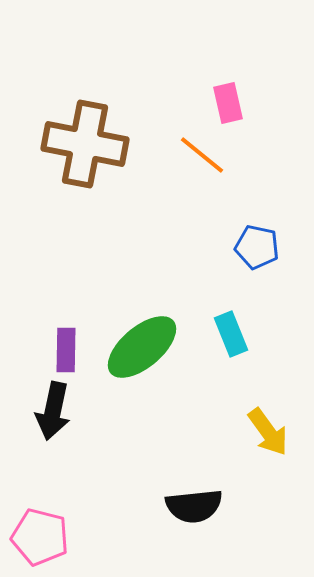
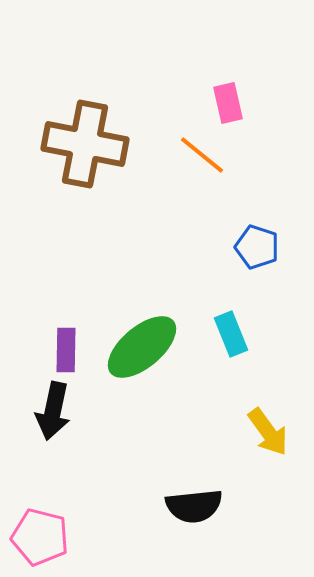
blue pentagon: rotated 6 degrees clockwise
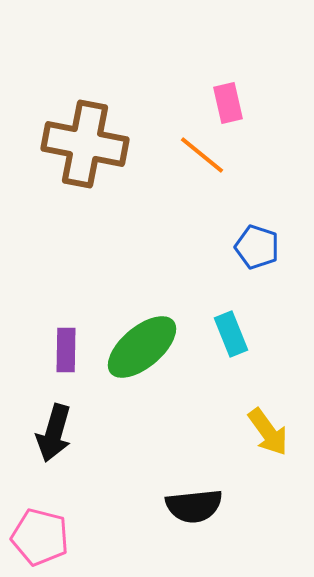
black arrow: moved 1 px right, 22 px down; rotated 4 degrees clockwise
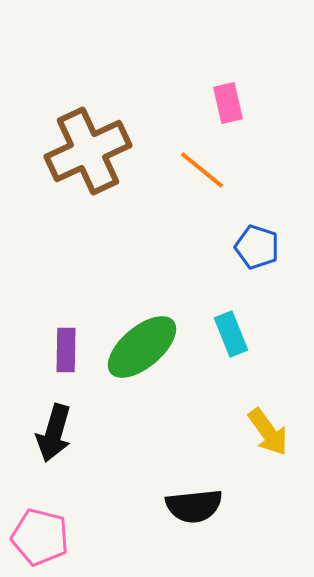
brown cross: moved 3 px right, 7 px down; rotated 36 degrees counterclockwise
orange line: moved 15 px down
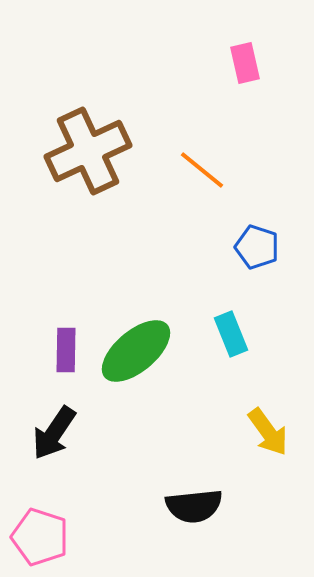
pink rectangle: moved 17 px right, 40 px up
green ellipse: moved 6 px left, 4 px down
black arrow: rotated 18 degrees clockwise
pink pentagon: rotated 4 degrees clockwise
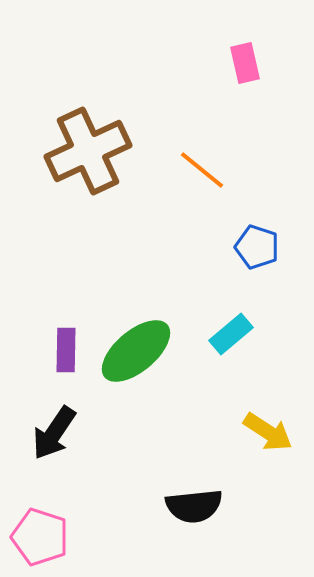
cyan rectangle: rotated 72 degrees clockwise
yellow arrow: rotated 21 degrees counterclockwise
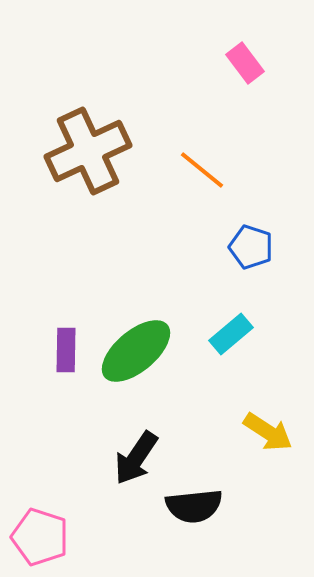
pink rectangle: rotated 24 degrees counterclockwise
blue pentagon: moved 6 px left
black arrow: moved 82 px right, 25 px down
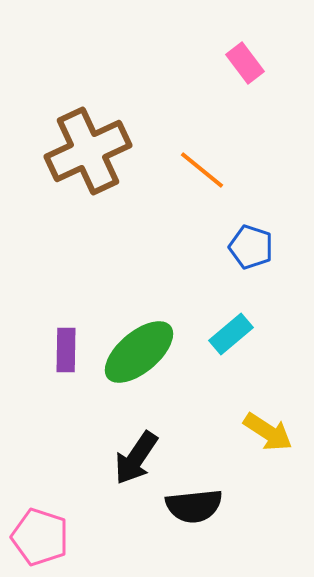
green ellipse: moved 3 px right, 1 px down
